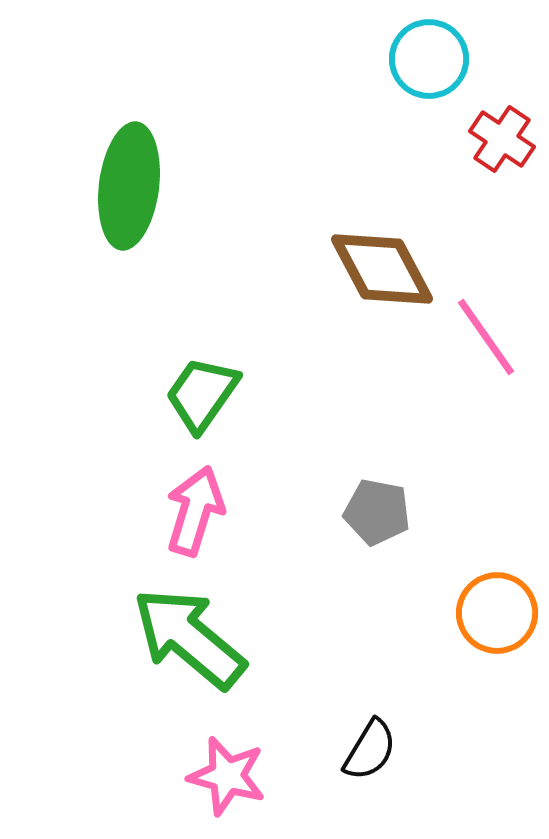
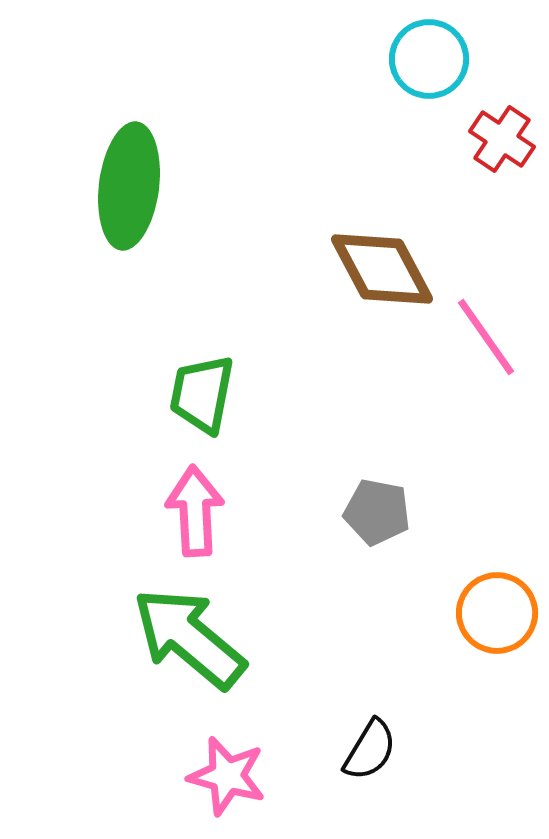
green trapezoid: rotated 24 degrees counterclockwise
pink arrow: rotated 20 degrees counterclockwise
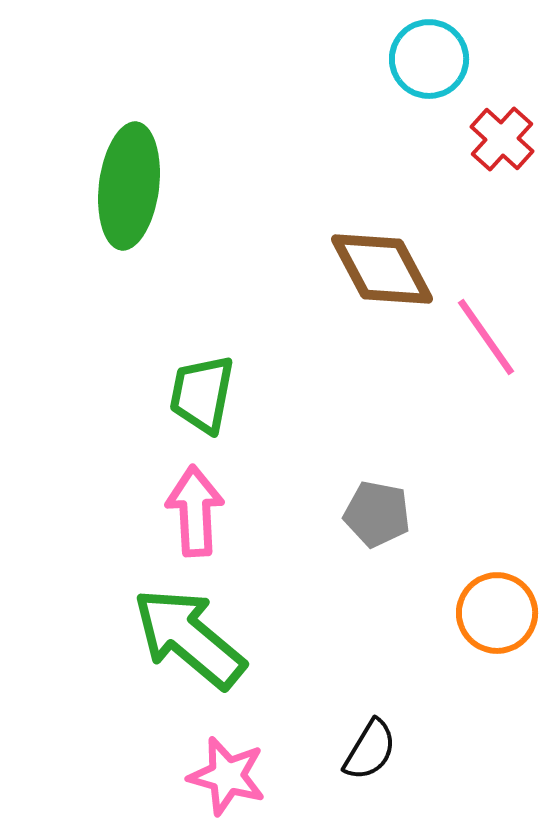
red cross: rotated 8 degrees clockwise
gray pentagon: moved 2 px down
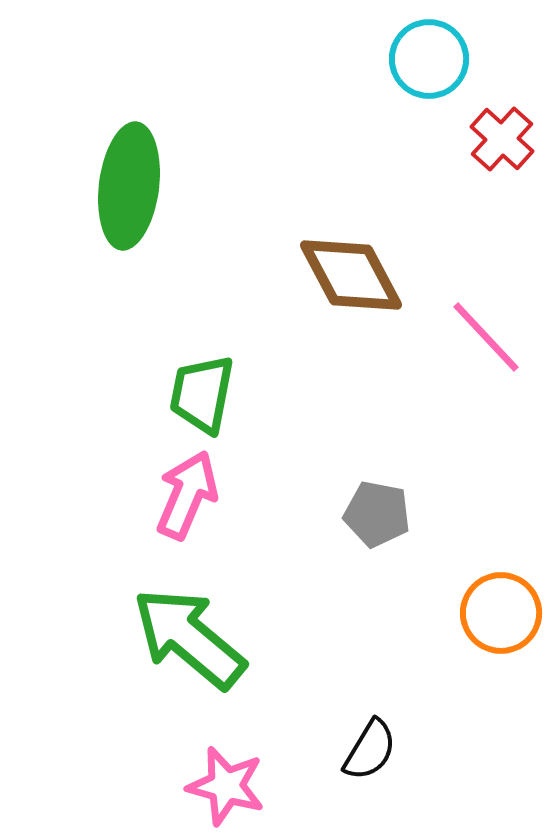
brown diamond: moved 31 px left, 6 px down
pink line: rotated 8 degrees counterclockwise
pink arrow: moved 8 px left, 16 px up; rotated 26 degrees clockwise
orange circle: moved 4 px right
pink star: moved 1 px left, 10 px down
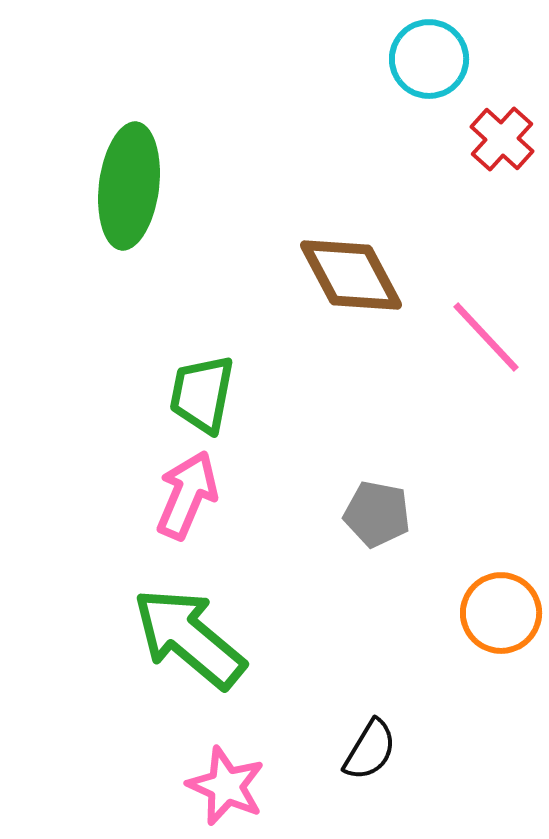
pink star: rotated 8 degrees clockwise
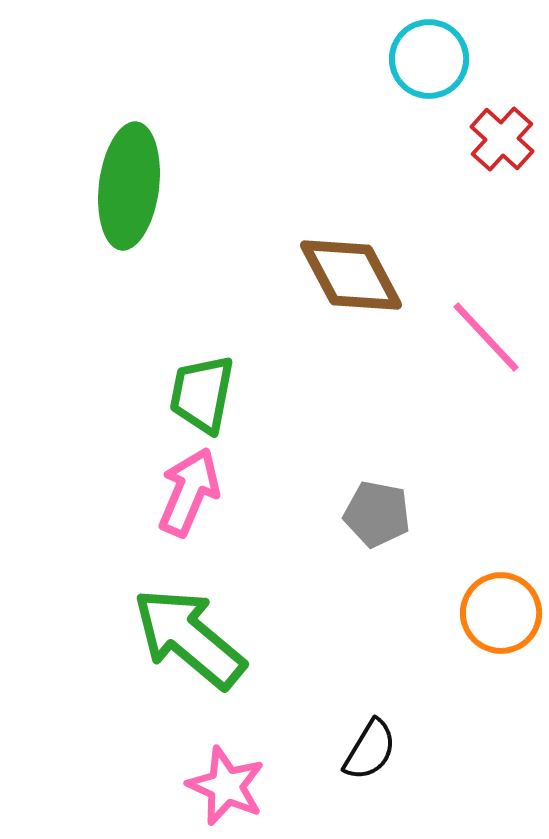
pink arrow: moved 2 px right, 3 px up
